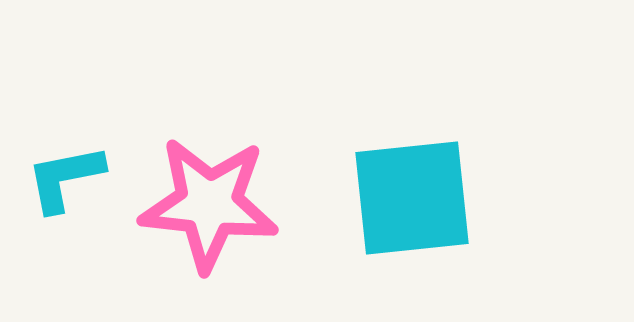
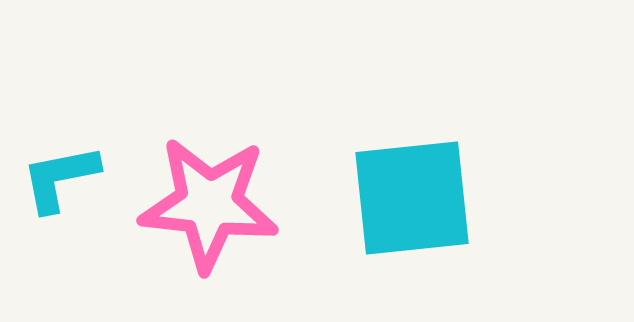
cyan L-shape: moved 5 px left
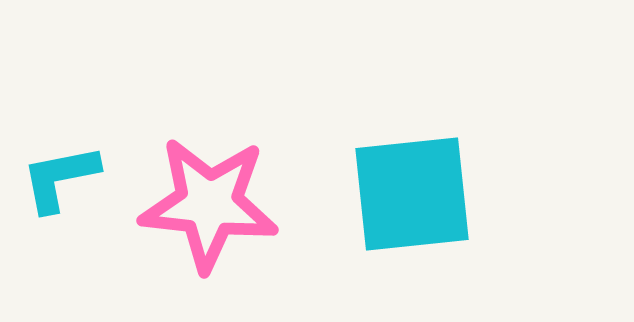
cyan square: moved 4 px up
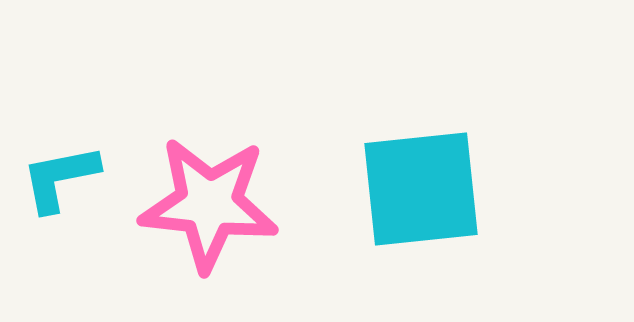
cyan square: moved 9 px right, 5 px up
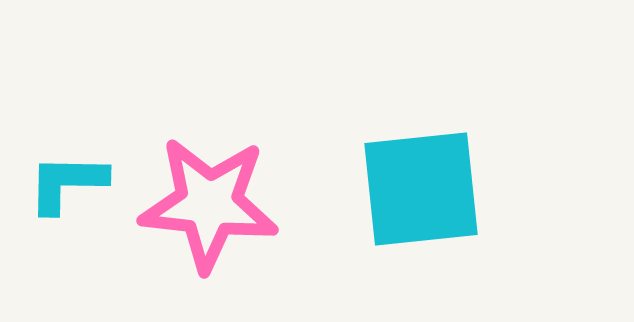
cyan L-shape: moved 7 px right, 5 px down; rotated 12 degrees clockwise
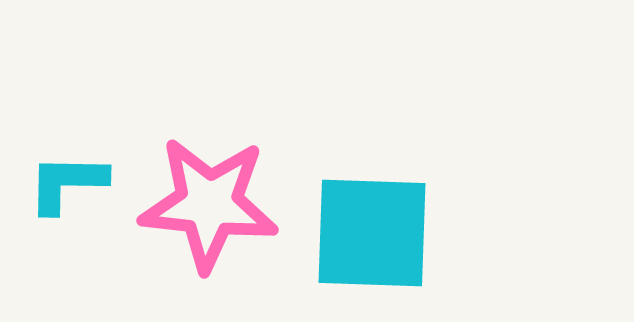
cyan square: moved 49 px left, 44 px down; rotated 8 degrees clockwise
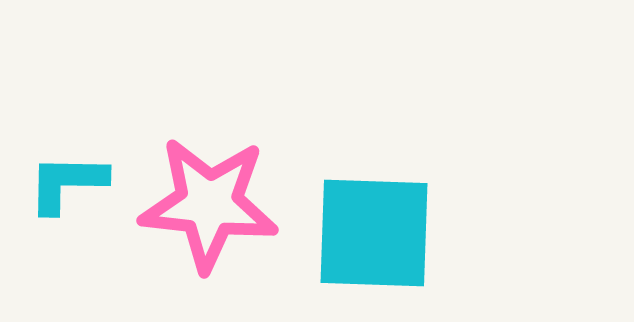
cyan square: moved 2 px right
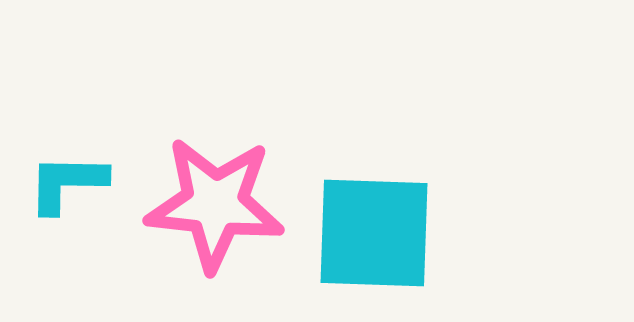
pink star: moved 6 px right
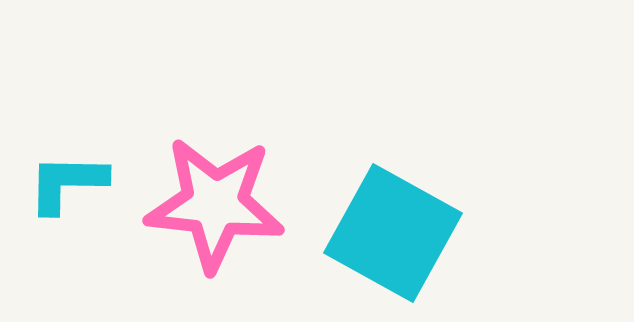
cyan square: moved 19 px right; rotated 27 degrees clockwise
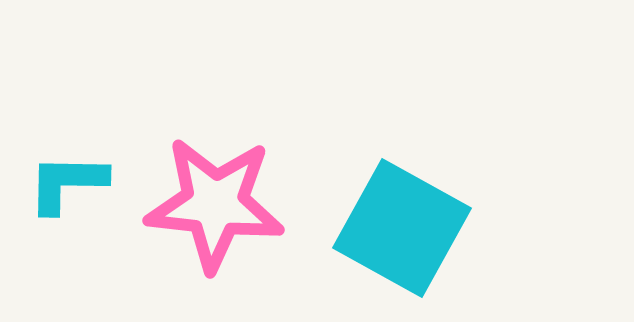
cyan square: moved 9 px right, 5 px up
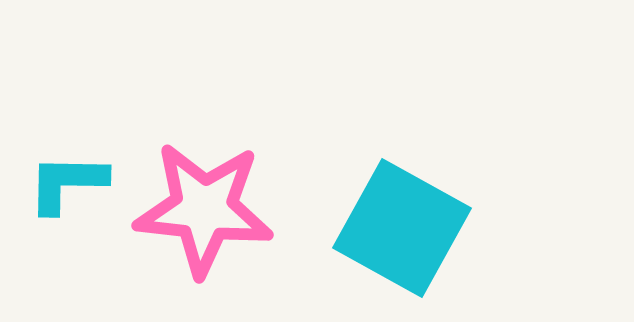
pink star: moved 11 px left, 5 px down
